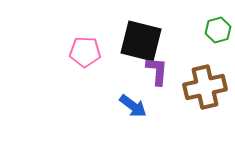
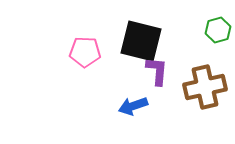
blue arrow: rotated 124 degrees clockwise
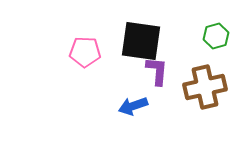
green hexagon: moved 2 px left, 6 px down
black square: rotated 6 degrees counterclockwise
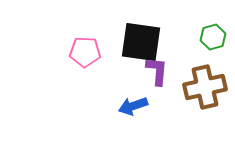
green hexagon: moved 3 px left, 1 px down
black square: moved 1 px down
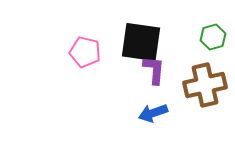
pink pentagon: rotated 12 degrees clockwise
purple L-shape: moved 3 px left, 1 px up
brown cross: moved 2 px up
blue arrow: moved 20 px right, 7 px down
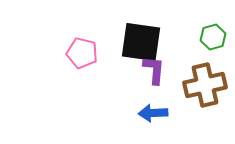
pink pentagon: moved 3 px left, 1 px down
blue arrow: rotated 16 degrees clockwise
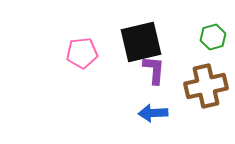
black square: rotated 21 degrees counterclockwise
pink pentagon: rotated 20 degrees counterclockwise
brown cross: moved 1 px right, 1 px down
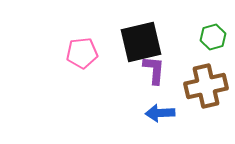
blue arrow: moved 7 px right
